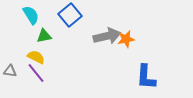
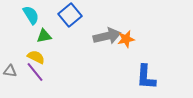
purple line: moved 1 px left, 1 px up
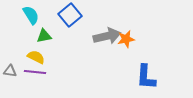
purple line: rotated 45 degrees counterclockwise
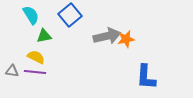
gray triangle: moved 2 px right
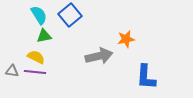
cyan semicircle: moved 8 px right
gray arrow: moved 8 px left, 20 px down
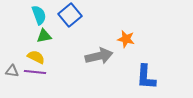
cyan semicircle: rotated 12 degrees clockwise
orange star: rotated 24 degrees clockwise
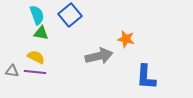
cyan semicircle: moved 2 px left
green triangle: moved 3 px left, 3 px up; rotated 21 degrees clockwise
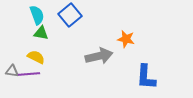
purple line: moved 6 px left, 2 px down; rotated 10 degrees counterclockwise
